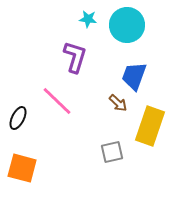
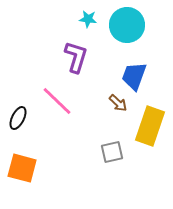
purple L-shape: moved 1 px right
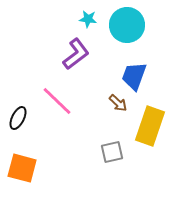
purple L-shape: moved 3 px up; rotated 36 degrees clockwise
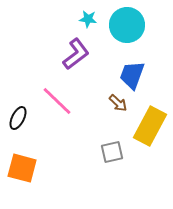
blue trapezoid: moved 2 px left, 1 px up
yellow rectangle: rotated 9 degrees clockwise
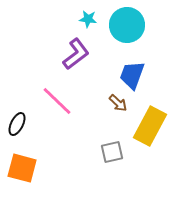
black ellipse: moved 1 px left, 6 px down
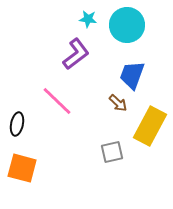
black ellipse: rotated 15 degrees counterclockwise
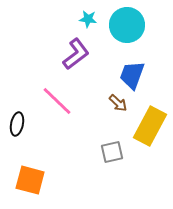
orange square: moved 8 px right, 12 px down
